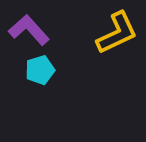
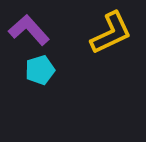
yellow L-shape: moved 6 px left
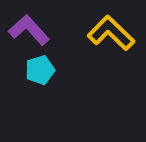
yellow L-shape: rotated 111 degrees counterclockwise
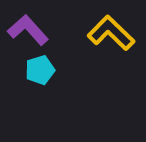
purple L-shape: moved 1 px left
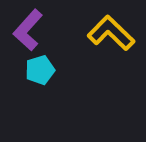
purple L-shape: rotated 96 degrees counterclockwise
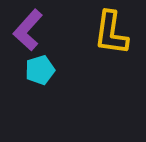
yellow L-shape: rotated 126 degrees counterclockwise
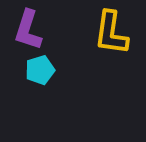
purple L-shape: rotated 24 degrees counterclockwise
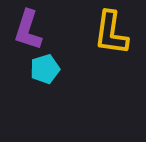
cyan pentagon: moved 5 px right, 1 px up
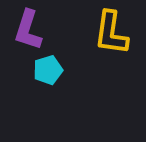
cyan pentagon: moved 3 px right, 1 px down
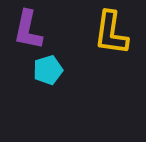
purple L-shape: rotated 6 degrees counterclockwise
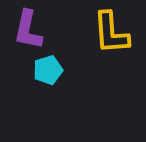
yellow L-shape: rotated 12 degrees counterclockwise
